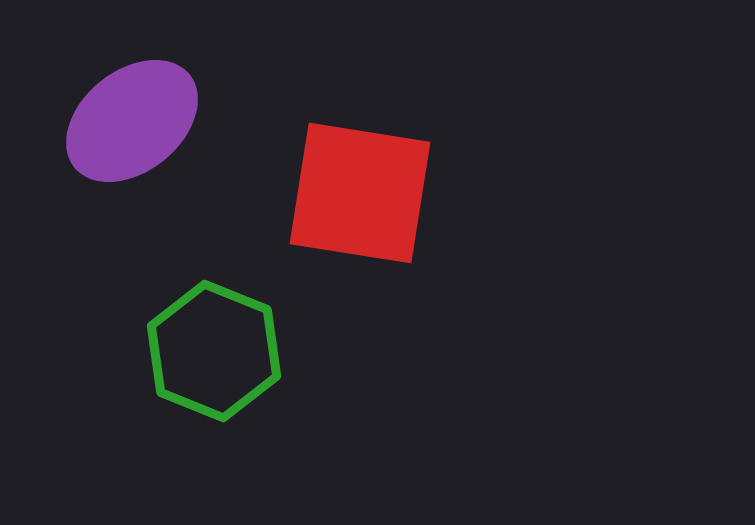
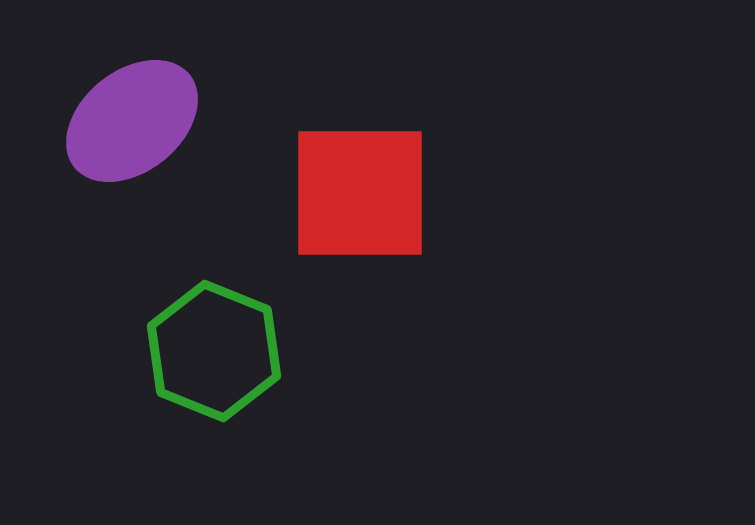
red square: rotated 9 degrees counterclockwise
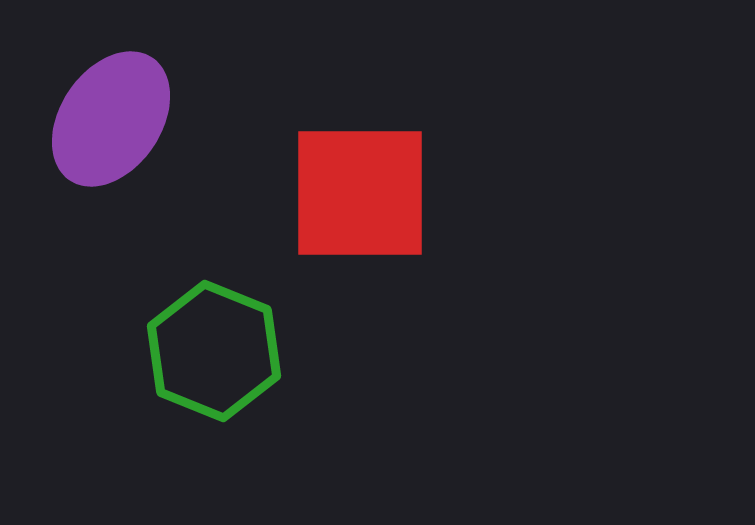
purple ellipse: moved 21 px left, 2 px up; rotated 17 degrees counterclockwise
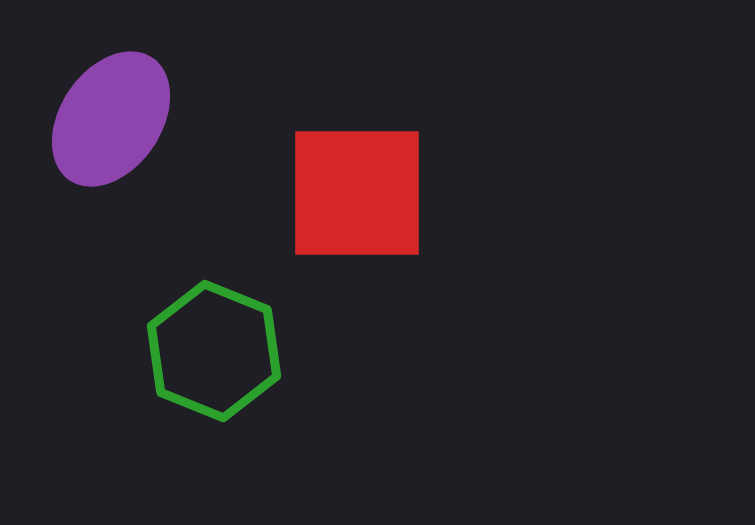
red square: moved 3 px left
